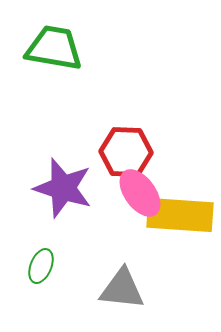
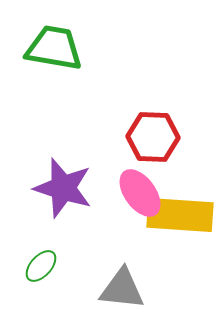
red hexagon: moved 27 px right, 15 px up
green ellipse: rotated 20 degrees clockwise
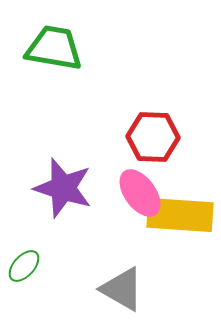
green ellipse: moved 17 px left
gray triangle: rotated 24 degrees clockwise
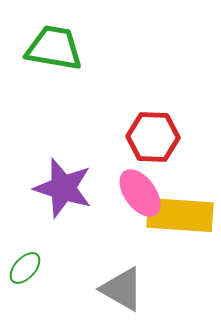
green ellipse: moved 1 px right, 2 px down
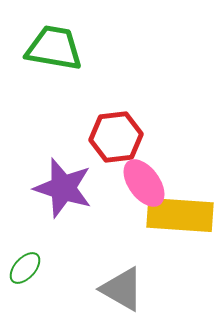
red hexagon: moved 37 px left; rotated 9 degrees counterclockwise
pink ellipse: moved 4 px right, 10 px up
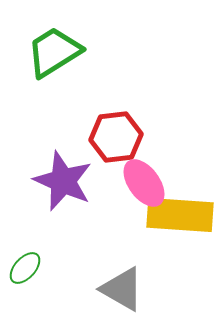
green trapezoid: moved 4 px down; rotated 42 degrees counterclockwise
purple star: moved 7 px up; rotated 6 degrees clockwise
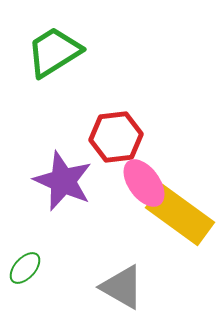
yellow rectangle: rotated 32 degrees clockwise
gray triangle: moved 2 px up
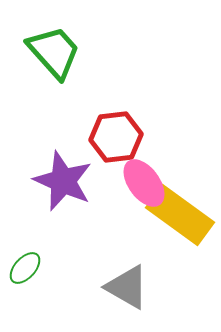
green trapezoid: rotated 80 degrees clockwise
gray triangle: moved 5 px right
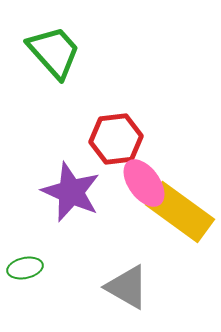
red hexagon: moved 2 px down
purple star: moved 8 px right, 11 px down
yellow rectangle: moved 3 px up
green ellipse: rotated 36 degrees clockwise
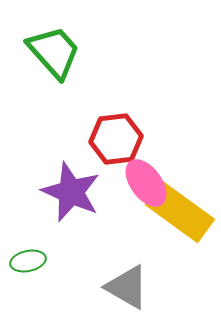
pink ellipse: moved 2 px right
green ellipse: moved 3 px right, 7 px up
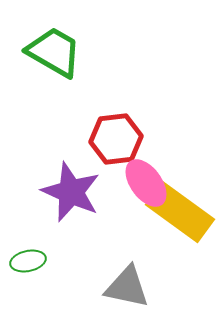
green trapezoid: rotated 18 degrees counterclockwise
gray triangle: rotated 18 degrees counterclockwise
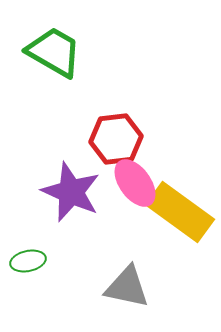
pink ellipse: moved 11 px left
